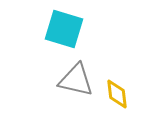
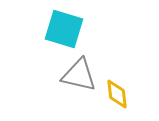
gray triangle: moved 3 px right, 5 px up
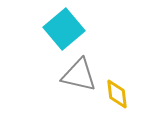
cyan square: rotated 33 degrees clockwise
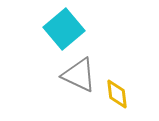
gray triangle: rotated 12 degrees clockwise
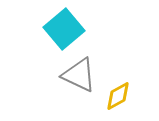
yellow diamond: moved 1 px right, 2 px down; rotated 68 degrees clockwise
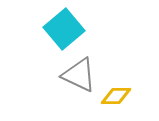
yellow diamond: moved 2 px left; rotated 28 degrees clockwise
